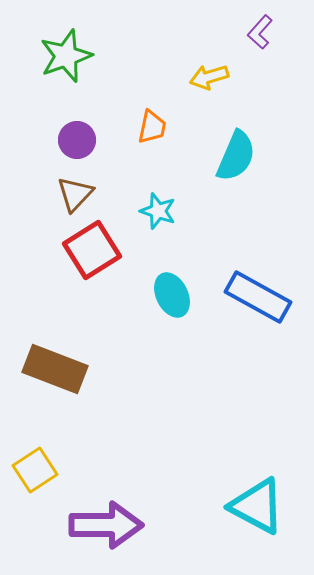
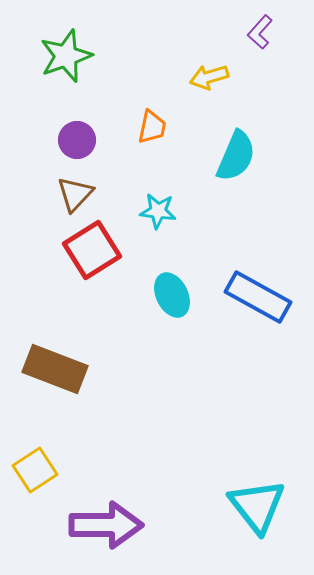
cyan star: rotated 12 degrees counterclockwise
cyan triangle: rotated 24 degrees clockwise
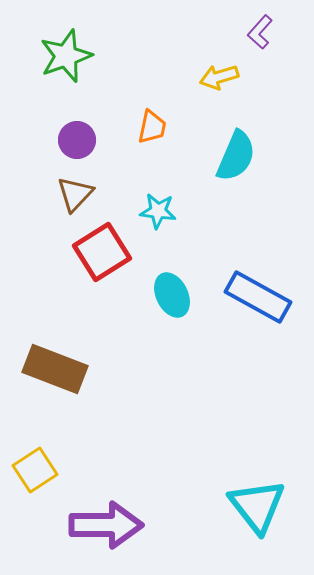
yellow arrow: moved 10 px right
red square: moved 10 px right, 2 px down
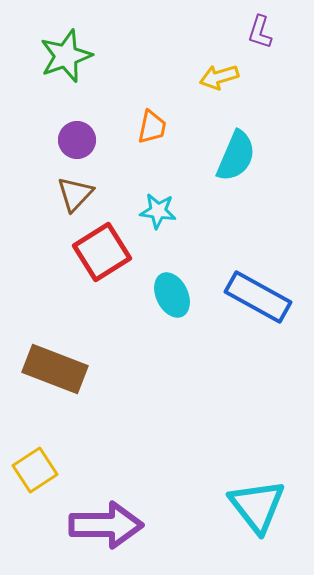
purple L-shape: rotated 24 degrees counterclockwise
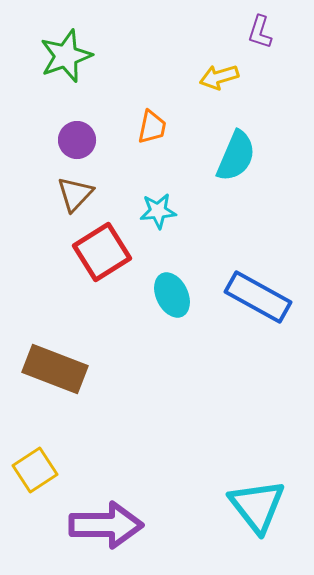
cyan star: rotated 12 degrees counterclockwise
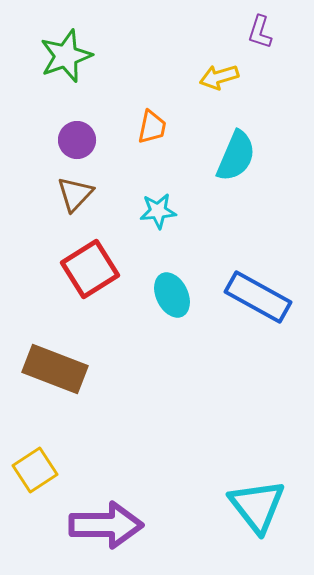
red square: moved 12 px left, 17 px down
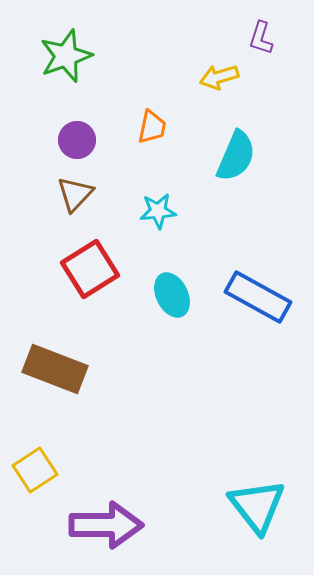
purple L-shape: moved 1 px right, 6 px down
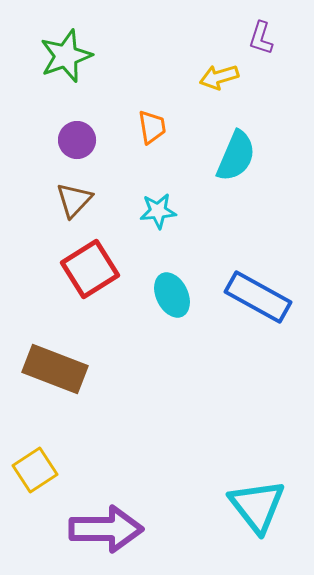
orange trapezoid: rotated 21 degrees counterclockwise
brown triangle: moved 1 px left, 6 px down
purple arrow: moved 4 px down
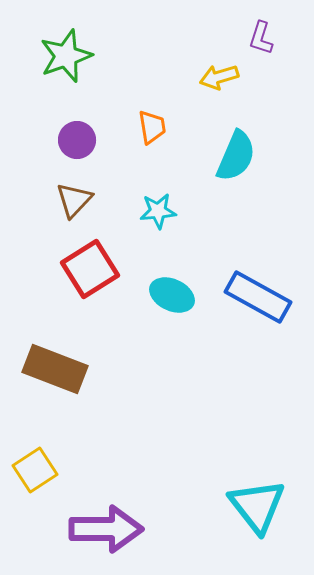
cyan ellipse: rotated 39 degrees counterclockwise
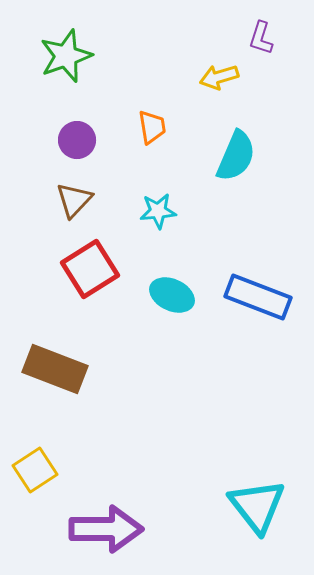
blue rectangle: rotated 8 degrees counterclockwise
